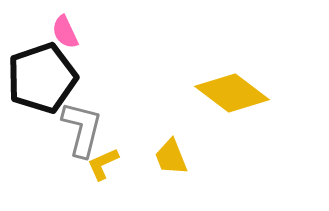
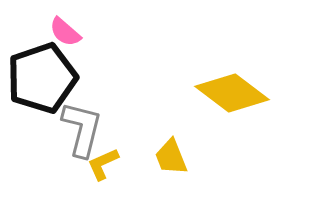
pink semicircle: rotated 24 degrees counterclockwise
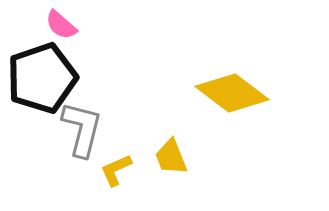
pink semicircle: moved 4 px left, 7 px up
yellow L-shape: moved 13 px right, 6 px down
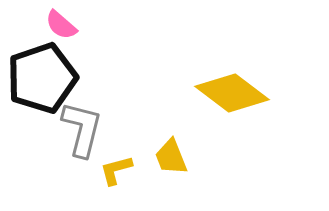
yellow L-shape: rotated 9 degrees clockwise
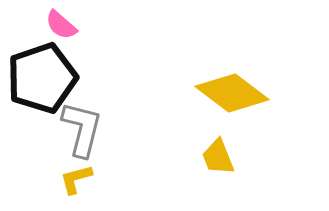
yellow trapezoid: moved 47 px right
yellow L-shape: moved 40 px left, 9 px down
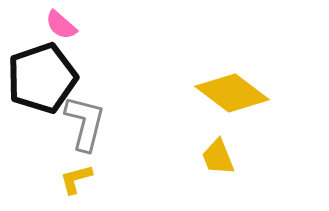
gray L-shape: moved 3 px right, 6 px up
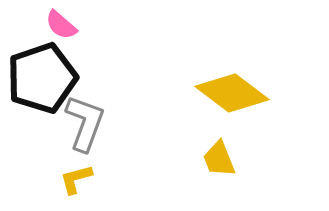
gray L-shape: rotated 6 degrees clockwise
yellow trapezoid: moved 1 px right, 2 px down
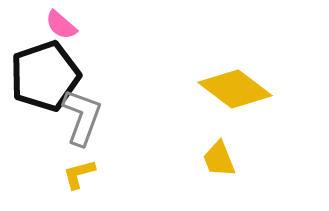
black pentagon: moved 3 px right, 2 px up
yellow diamond: moved 3 px right, 4 px up
gray L-shape: moved 3 px left, 6 px up
yellow L-shape: moved 3 px right, 5 px up
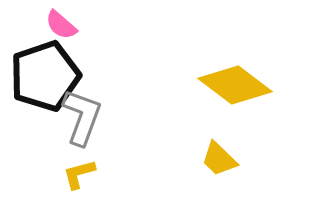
yellow diamond: moved 4 px up
yellow trapezoid: rotated 24 degrees counterclockwise
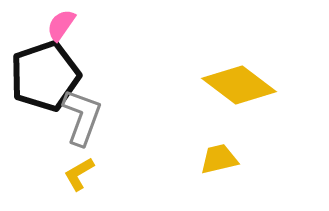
pink semicircle: rotated 84 degrees clockwise
yellow diamond: moved 4 px right
yellow trapezoid: rotated 123 degrees clockwise
yellow L-shape: rotated 15 degrees counterclockwise
